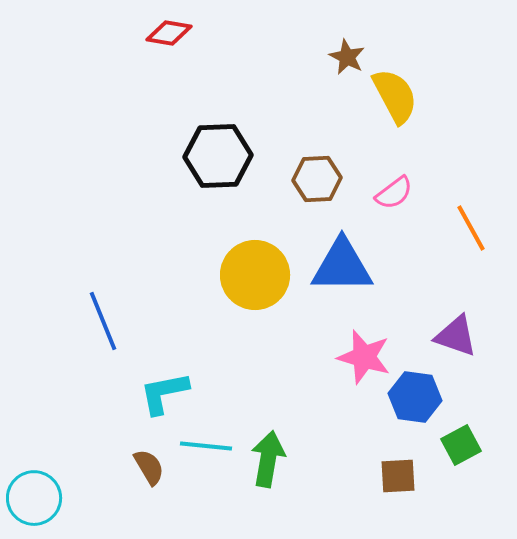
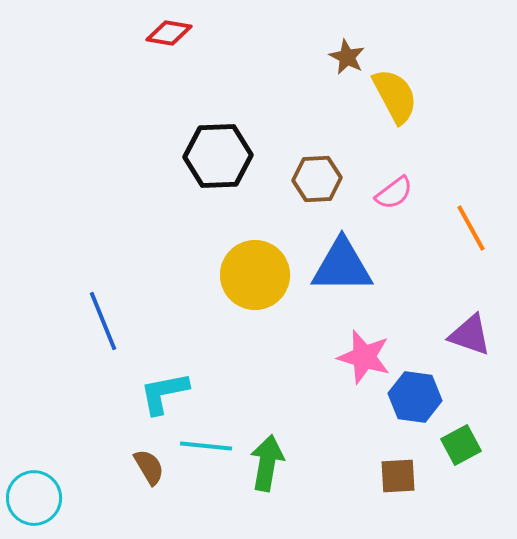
purple triangle: moved 14 px right, 1 px up
green arrow: moved 1 px left, 4 px down
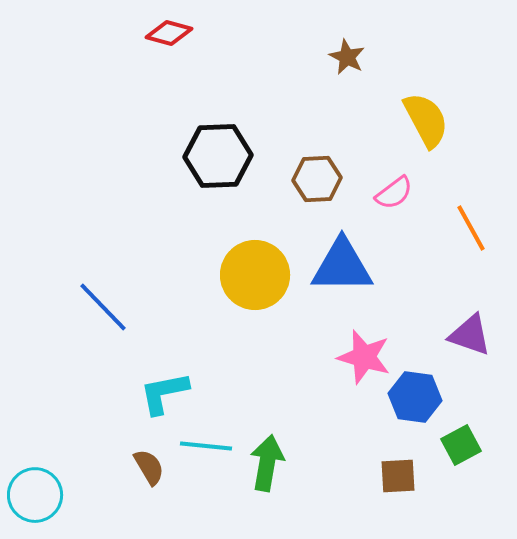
red diamond: rotated 6 degrees clockwise
yellow semicircle: moved 31 px right, 24 px down
blue line: moved 14 px up; rotated 22 degrees counterclockwise
cyan circle: moved 1 px right, 3 px up
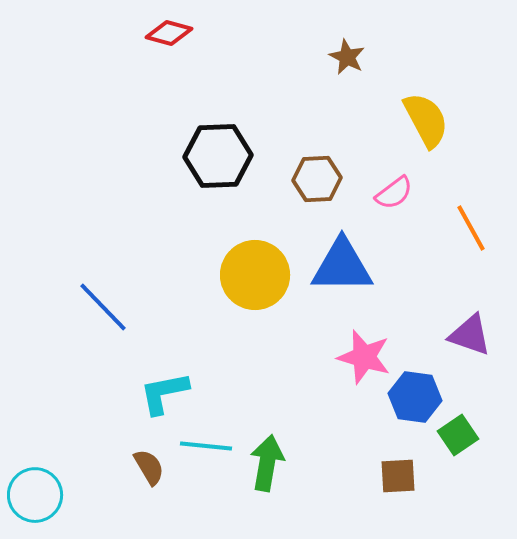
green square: moved 3 px left, 10 px up; rotated 6 degrees counterclockwise
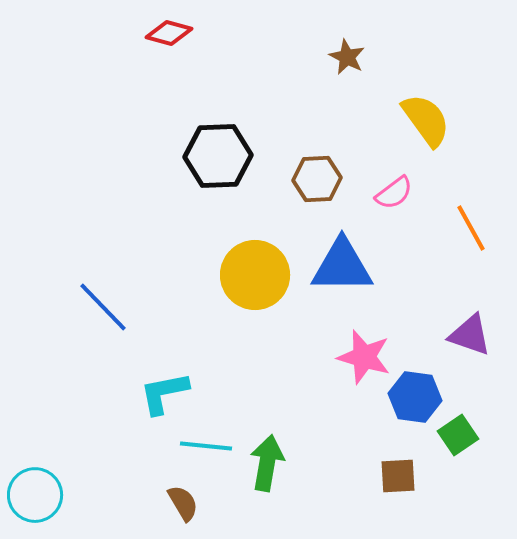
yellow semicircle: rotated 8 degrees counterclockwise
brown semicircle: moved 34 px right, 36 px down
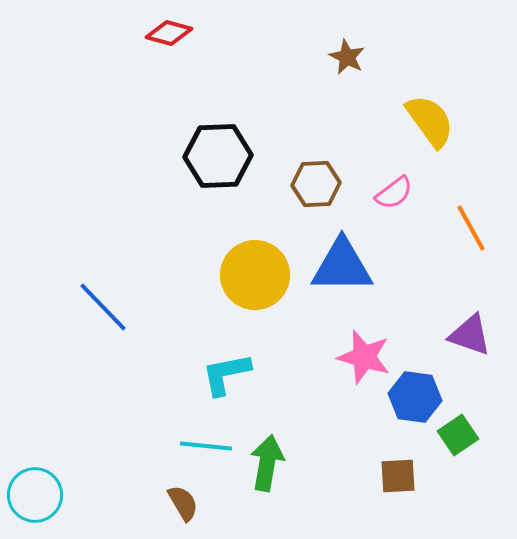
yellow semicircle: moved 4 px right, 1 px down
brown hexagon: moved 1 px left, 5 px down
cyan L-shape: moved 62 px right, 19 px up
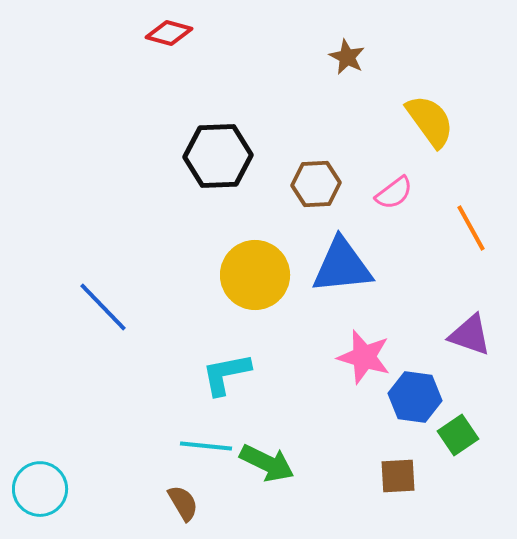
blue triangle: rotated 6 degrees counterclockwise
green arrow: rotated 106 degrees clockwise
cyan circle: moved 5 px right, 6 px up
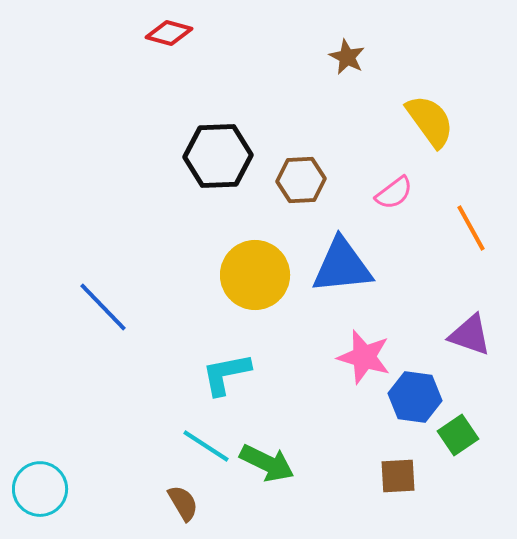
brown hexagon: moved 15 px left, 4 px up
cyan line: rotated 27 degrees clockwise
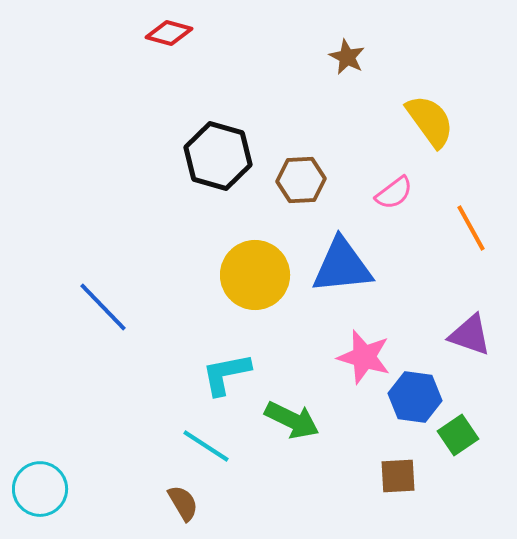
black hexagon: rotated 18 degrees clockwise
green arrow: moved 25 px right, 43 px up
